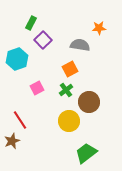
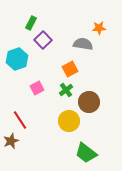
gray semicircle: moved 3 px right, 1 px up
brown star: moved 1 px left
green trapezoid: rotated 105 degrees counterclockwise
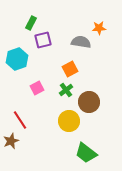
purple square: rotated 30 degrees clockwise
gray semicircle: moved 2 px left, 2 px up
